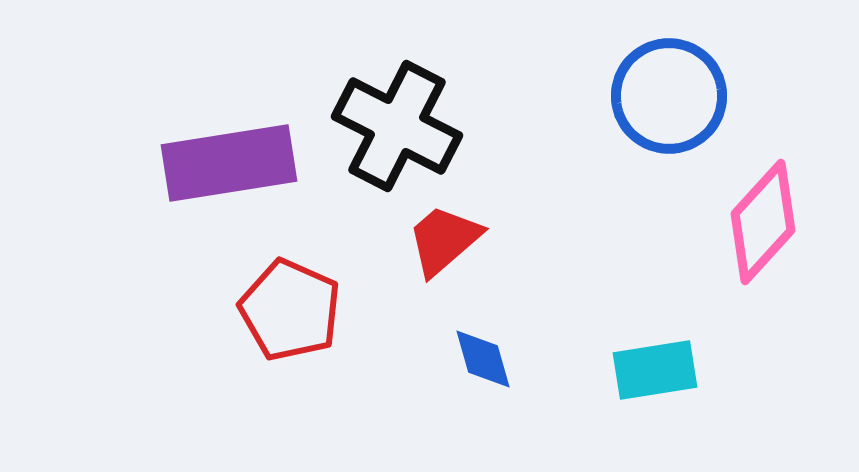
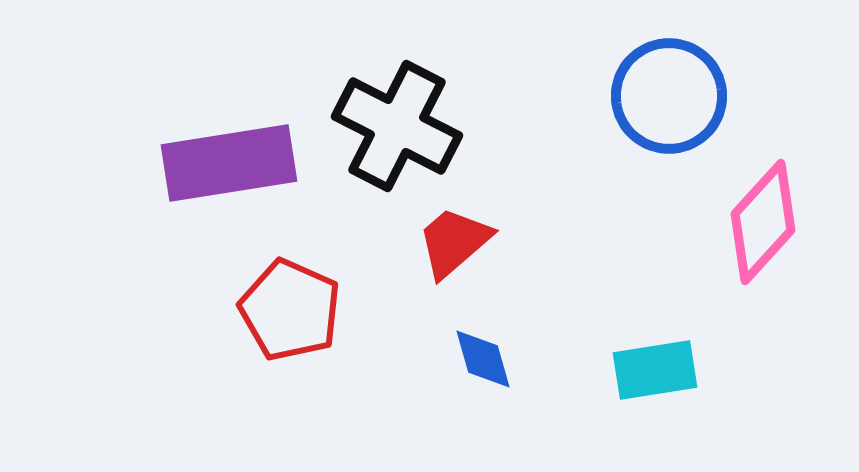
red trapezoid: moved 10 px right, 2 px down
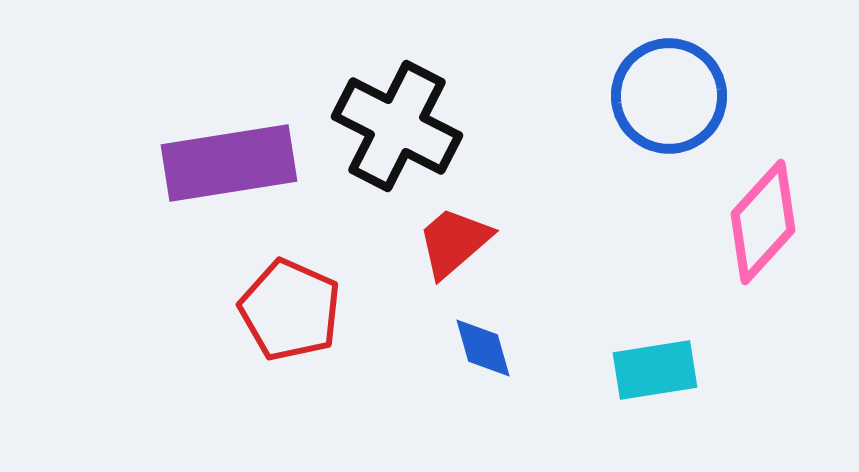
blue diamond: moved 11 px up
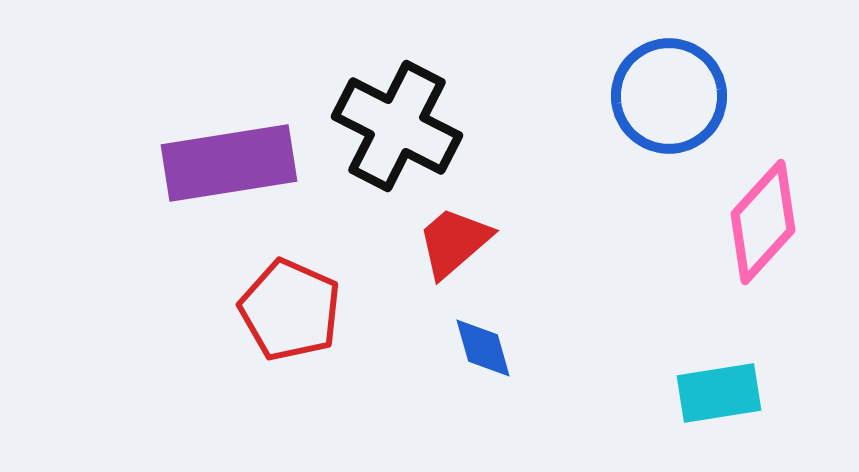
cyan rectangle: moved 64 px right, 23 px down
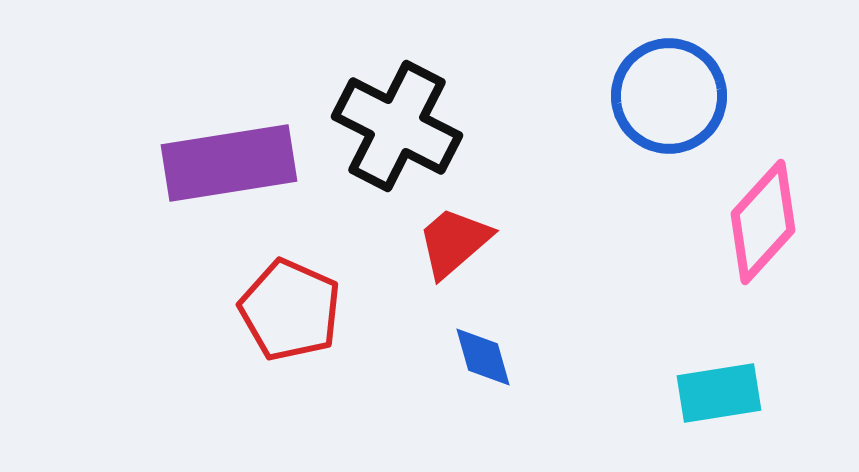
blue diamond: moved 9 px down
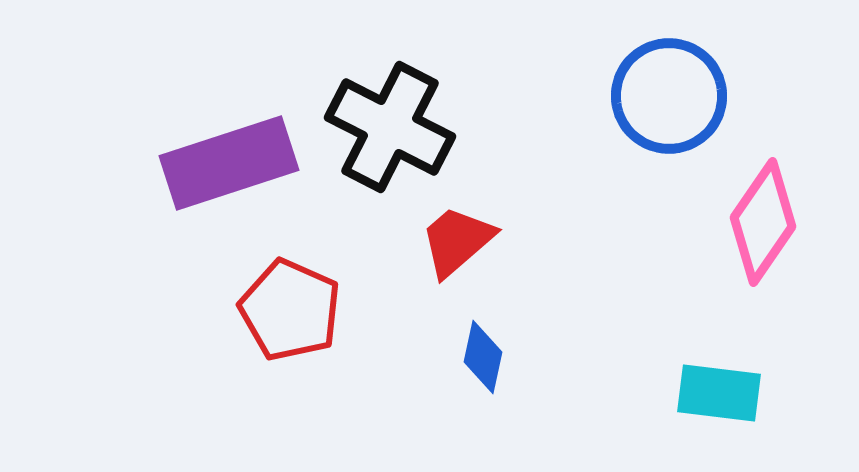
black cross: moved 7 px left, 1 px down
purple rectangle: rotated 9 degrees counterclockwise
pink diamond: rotated 8 degrees counterclockwise
red trapezoid: moved 3 px right, 1 px up
blue diamond: rotated 28 degrees clockwise
cyan rectangle: rotated 16 degrees clockwise
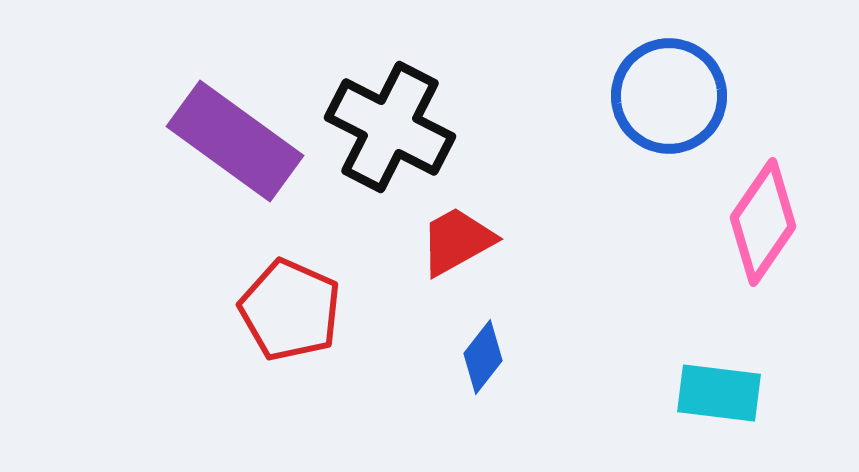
purple rectangle: moved 6 px right, 22 px up; rotated 54 degrees clockwise
red trapezoid: rotated 12 degrees clockwise
blue diamond: rotated 26 degrees clockwise
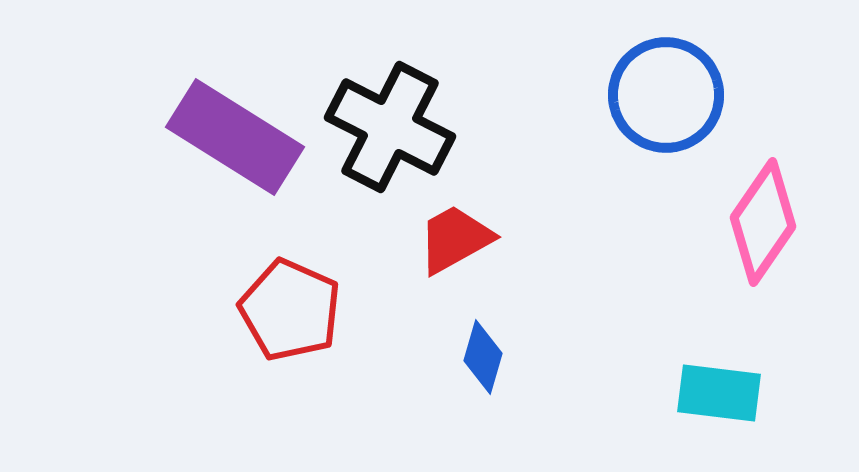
blue circle: moved 3 px left, 1 px up
purple rectangle: moved 4 px up; rotated 4 degrees counterclockwise
red trapezoid: moved 2 px left, 2 px up
blue diamond: rotated 22 degrees counterclockwise
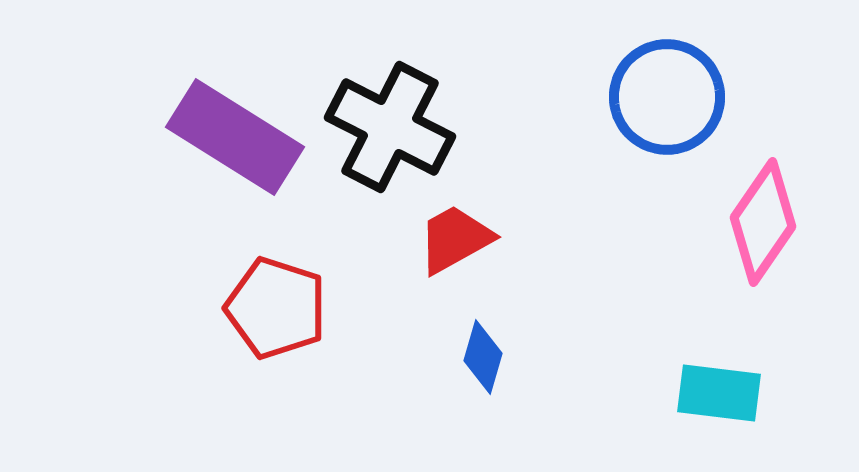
blue circle: moved 1 px right, 2 px down
red pentagon: moved 14 px left, 2 px up; rotated 6 degrees counterclockwise
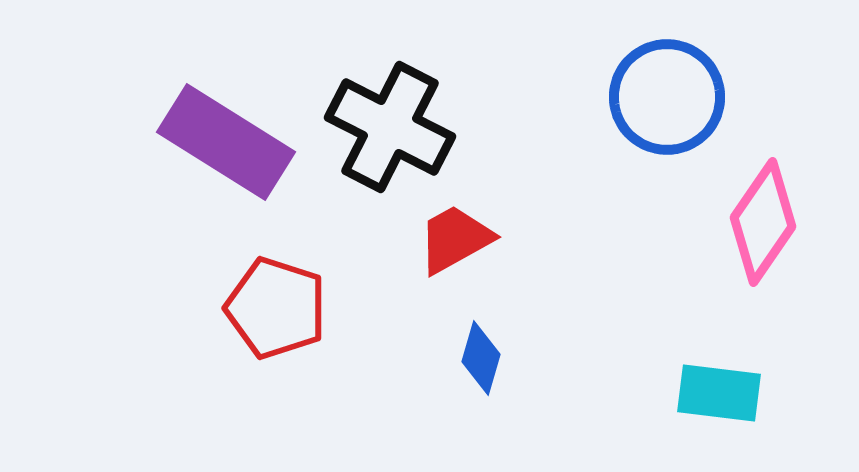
purple rectangle: moved 9 px left, 5 px down
blue diamond: moved 2 px left, 1 px down
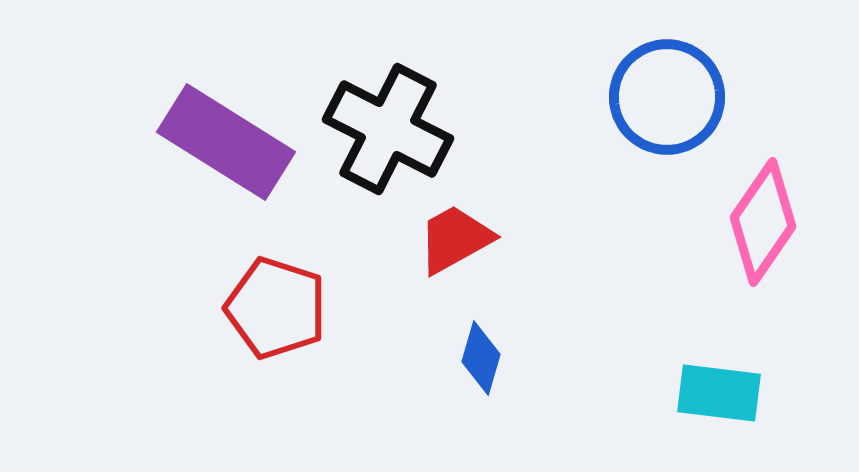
black cross: moved 2 px left, 2 px down
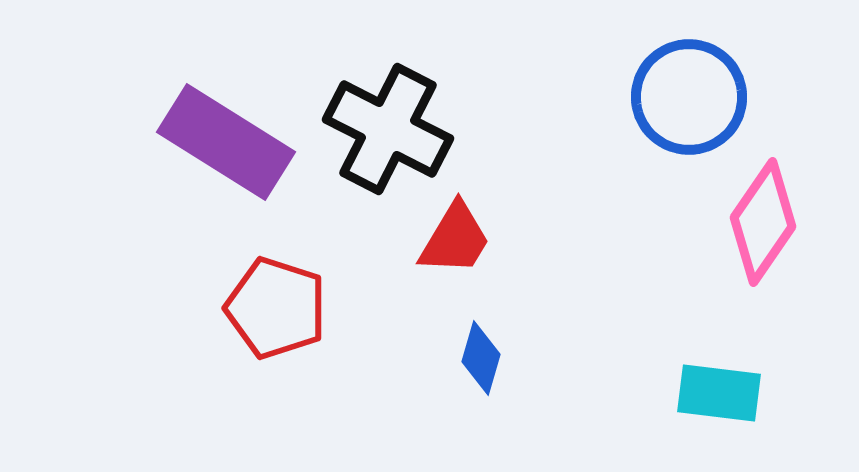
blue circle: moved 22 px right
red trapezoid: rotated 150 degrees clockwise
